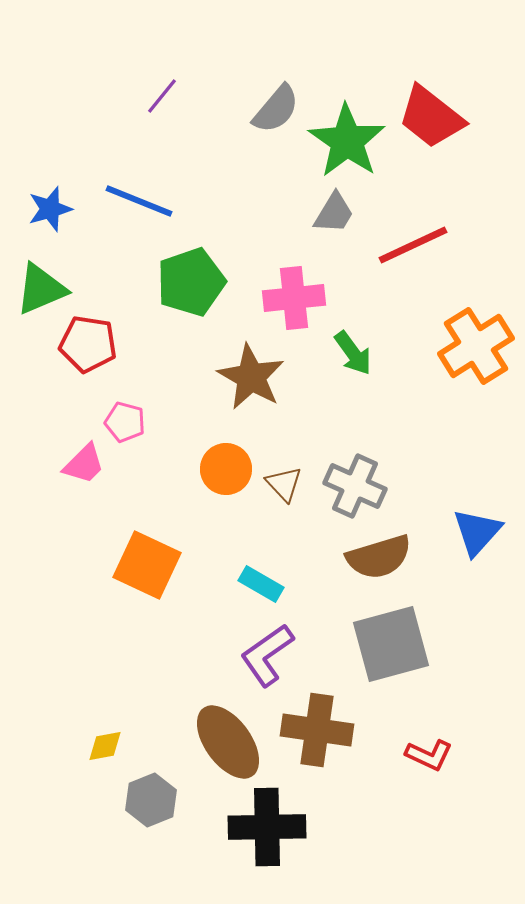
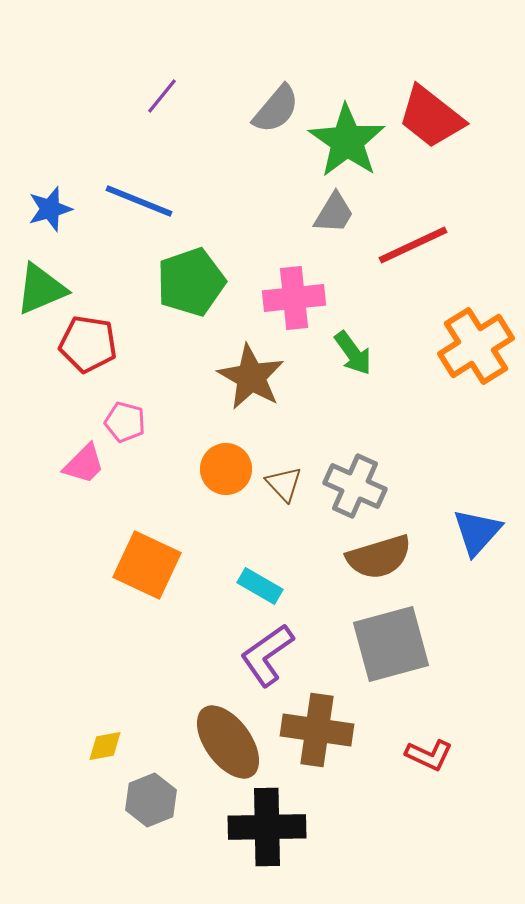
cyan rectangle: moved 1 px left, 2 px down
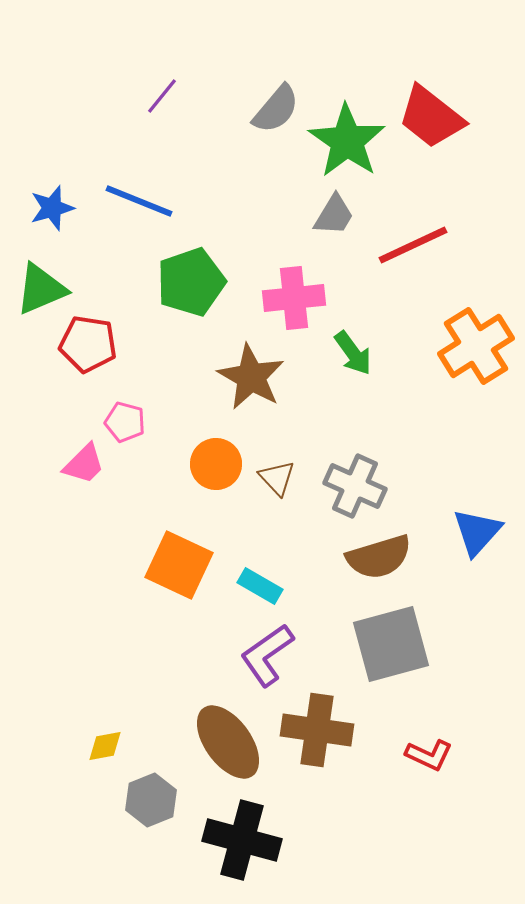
blue star: moved 2 px right, 1 px up
gray trapezoid: moved 2 px down
orange circle: moved 10 px left, 5 px up
brown triangle: moved 7 px left, 6 px up
orange square: moved 32 px right
black cross: moved 25 px left, 13 px down; rotated 16 degrees clockwise
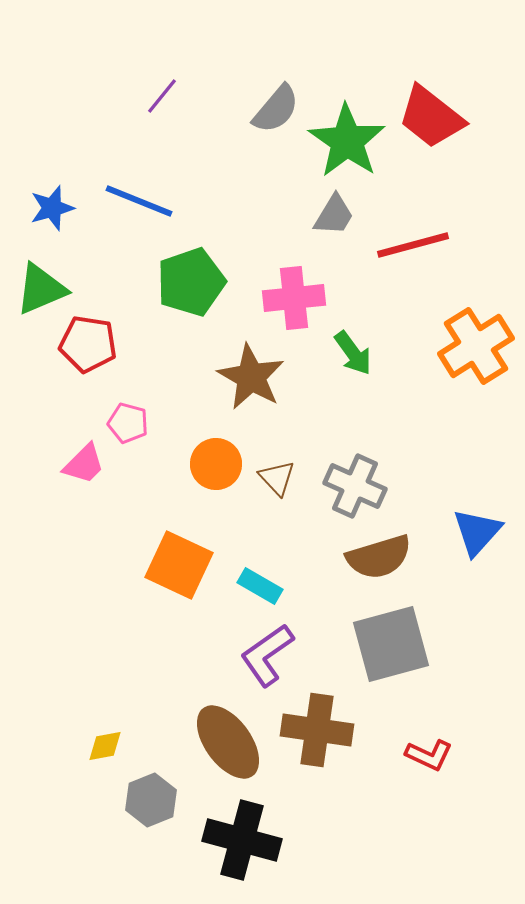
red line: rotated 10 degrees clockwise
pink pentagon: moved 3 px right, 1 px down
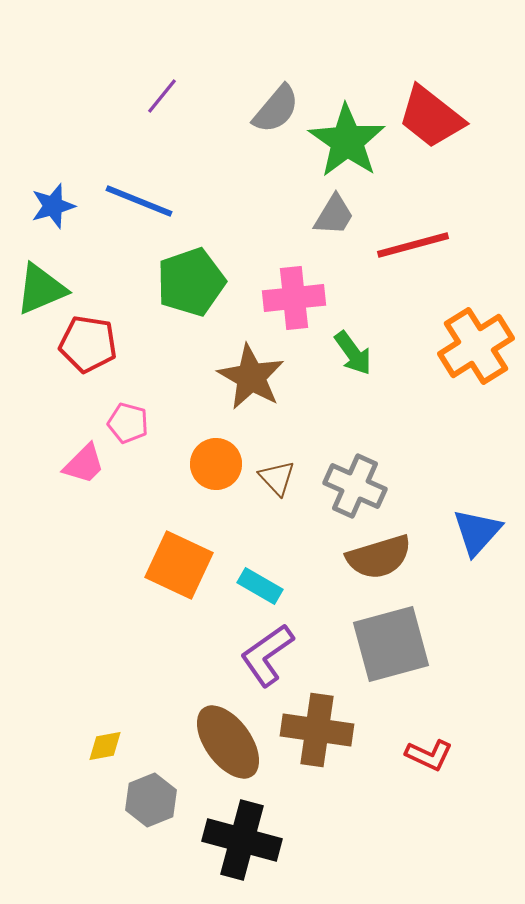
blue star: moved 1 px right, 2 px up
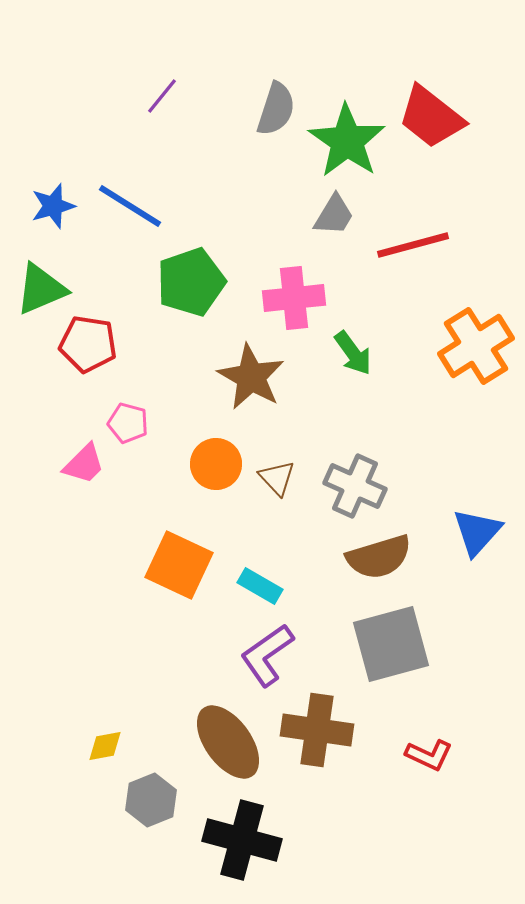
gray semicircle: rotated 22 degrees counterclockwise
blue line: moved 9 px left, 5 px down; rotated 10 degrees clockwise
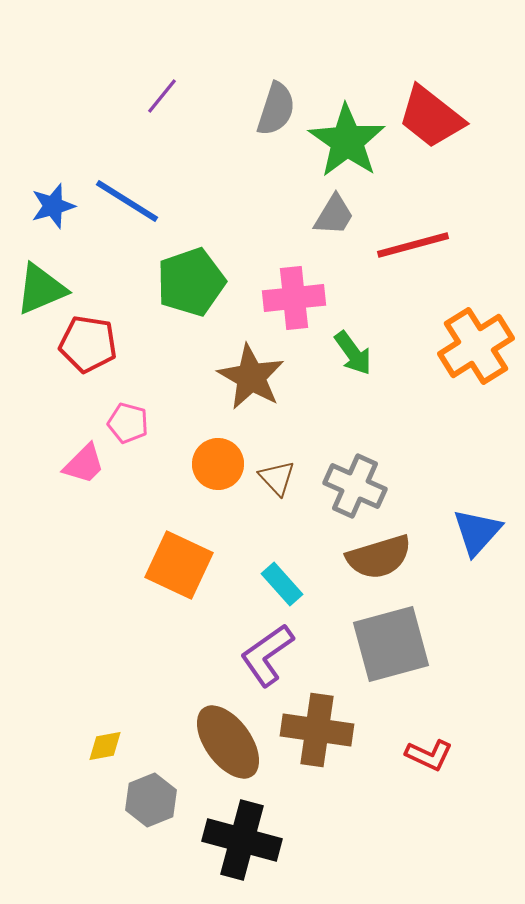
blue line: moved 3 px left, 5 px up
orange circle: moved 2 px right
cyan rectangle: moved 22 px right, 2 px up; rotated 18 degrees clockwise
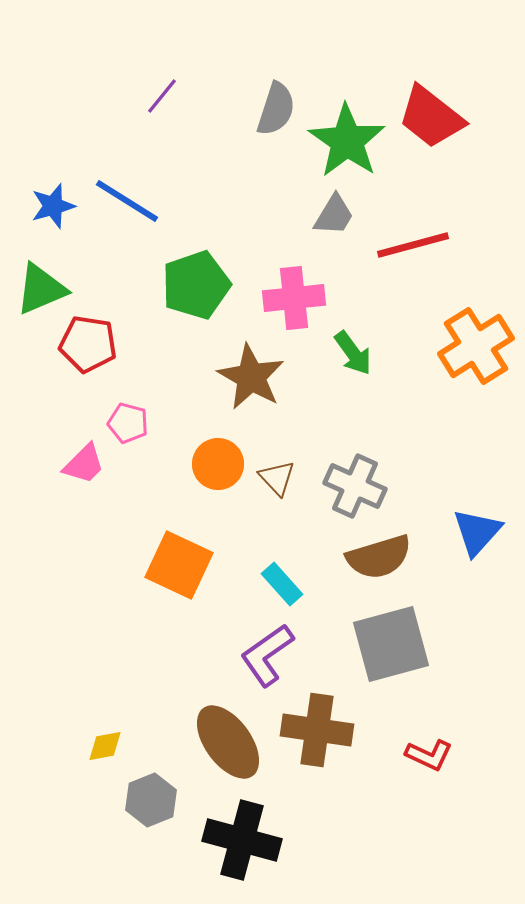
green pentagon: moved 5 px right, 3 px down
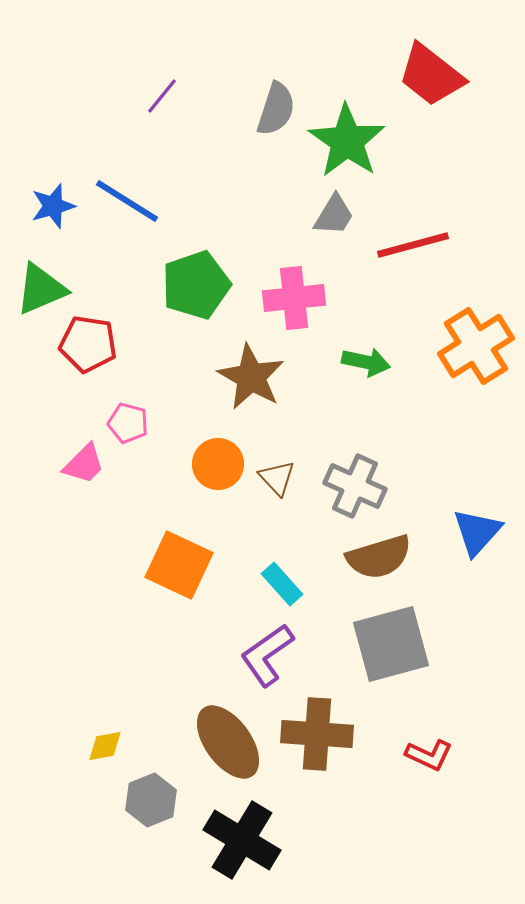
red trapezoid: moved 42 px up
green arrow: moved 13 px right, 9 px down; rotated 42 degrees counterclockwise
brown cross: moved 4 px down; rotated 4 degrees counterclockwise
black cross: rotated 16 degrees clockwise
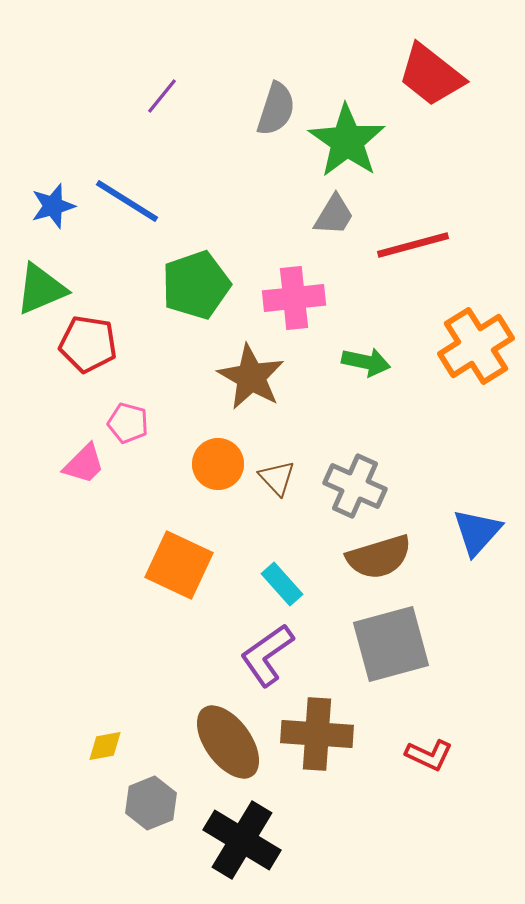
gray hexagon: moved 3 px down
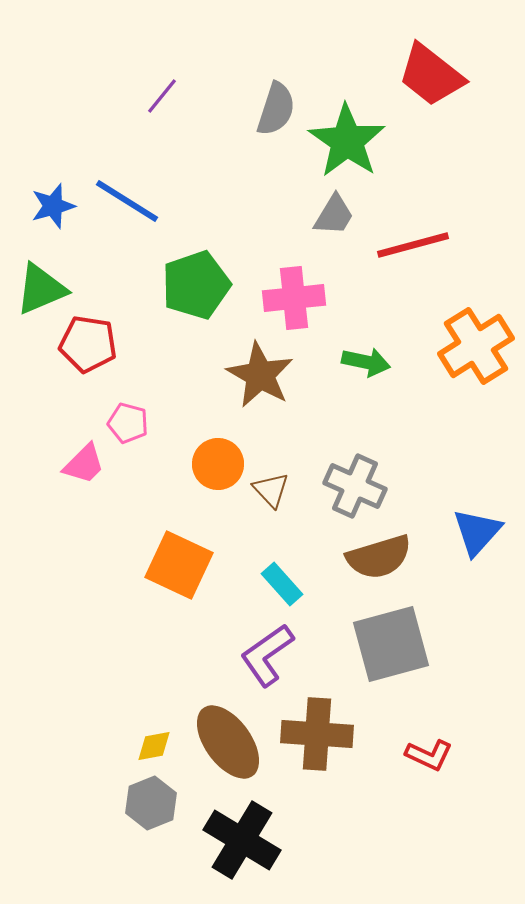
brown star: moved 9 px right, 2 px up
brown triangle: moved 6 px left, 12 px down
yellow diamond: moved 49 px right
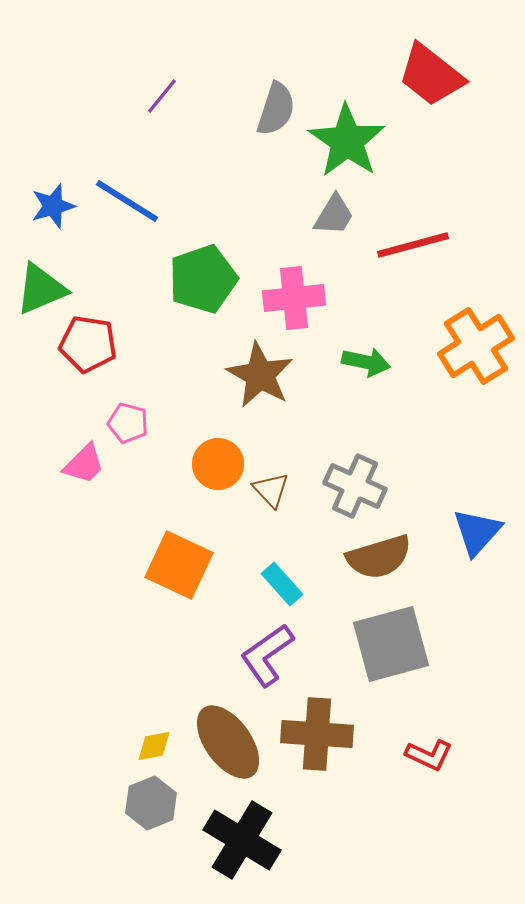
green pentagon: moved 7 px right, 6 px up
